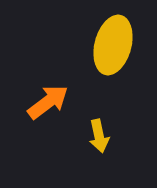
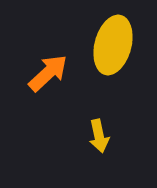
orange arrow: moved 29 px up; rotated 6 degrees counterclockwise
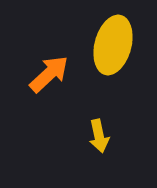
orange arrow: moved 1 px right, 1 px down
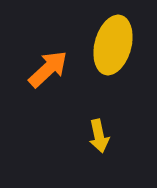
orange arrow: moved 1 px left, 5 px up
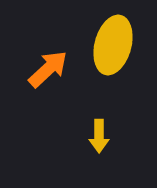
yellow arrow: rotated 12 degrees clockwise
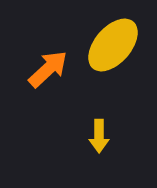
yellow ellipse: rotated 26 degrees clockwise
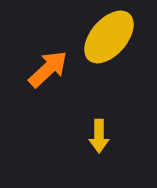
yellow ellipse: moved 4 px left, 8 px up
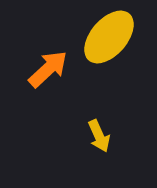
yellow arrow: rotated 24 degrees counterclockwise
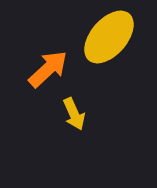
yellow arrow: moved 25 px left, 22 px up
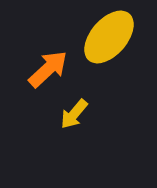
yellow arrow: rotated 64 degrees clockwise
